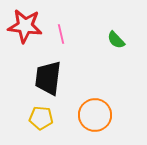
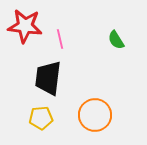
pink line: moved 1 px left, 5 px down
green semicircle: rotated 12 degrees clockwise
yellow pentagon: rotated 10 degrees counterclockwise
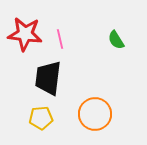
red star: moved 8 px down
orange circle: moved 1 px up
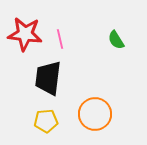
yellow pentagon: moved 5 px right, 3 px down
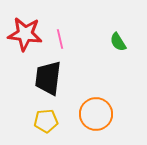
green semicircle: moved 2 px right, 2 px down
orange circle: moved 1 px right
